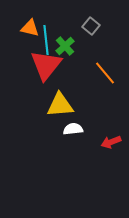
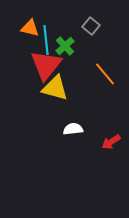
orange line: moved 1 px down
yellow triangle: moved 5 px left, 17 px up; rotated 20 degrees clockwise
red arrow: rotated 12 degrees counterclockwise
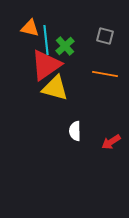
gray square: moved 14 px right, 10 px down; rotated 24 degrees counterclockwise
red triangle: rotated 16 degrees clockwise
orange line: rotated 40 degrees counterclockwise
white semicircle: moved 2 px right, 2 px down; rotated 84 degrees counterclockwise
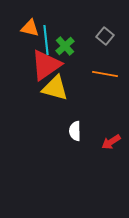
gray square: rotated 24 degrees clockwise
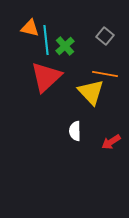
red triangle: moved 12 px down; rotated 8 degrees counterclockwise
yellow triangle: moved 36 px right, 4 px down; rotated 32 degrees clockwise
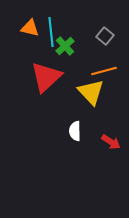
cyan line: moved 5 px right, 8 px up
orange line: moved 1 px left, 3 px up; rotated 25 degrees counterclockwise
red arrow: rotated 114 degrees counterclockwise
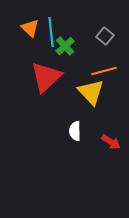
orange triangle: rotated 30 degrees clockwise
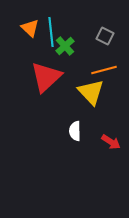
gray square: rotated 12 degrees counterclockwise
orange line: moved 1 px up
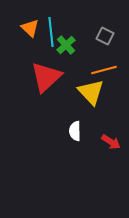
green cross: moved 1 px right, 1 px up
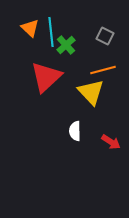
orange line: moved 1 px left
